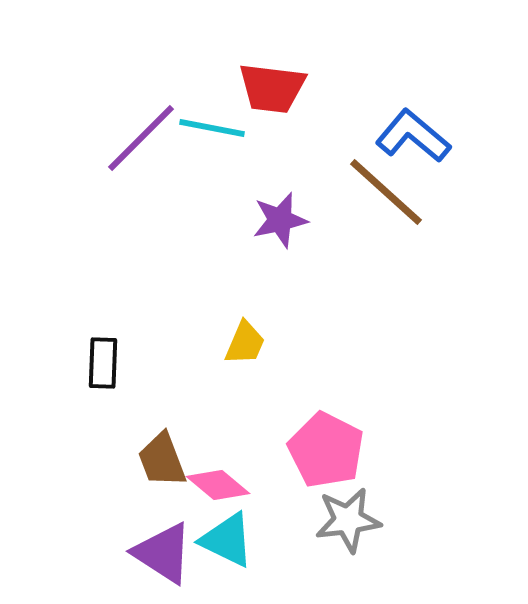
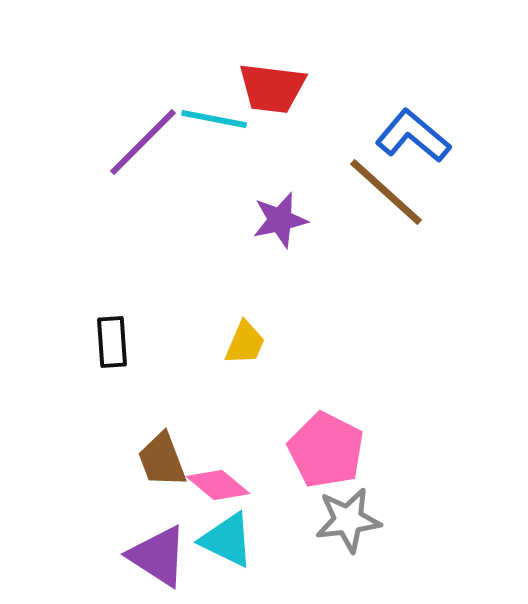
cyan line: moved 2 px right, 9 px up
purple line: moved 2 px right, 4 px down
black rectangle: moved 9 px right, 21 px up; rotated 6 degrees counterclockwise
purple triangle: moved 5 px left, 3 px down
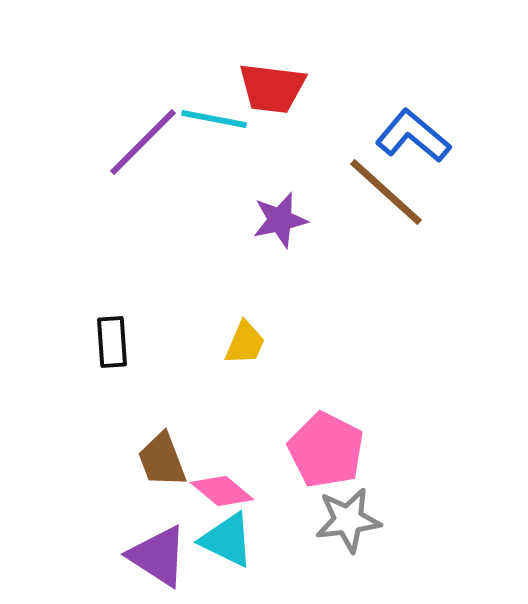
pink diamond: moved 4 px right, 6 px down
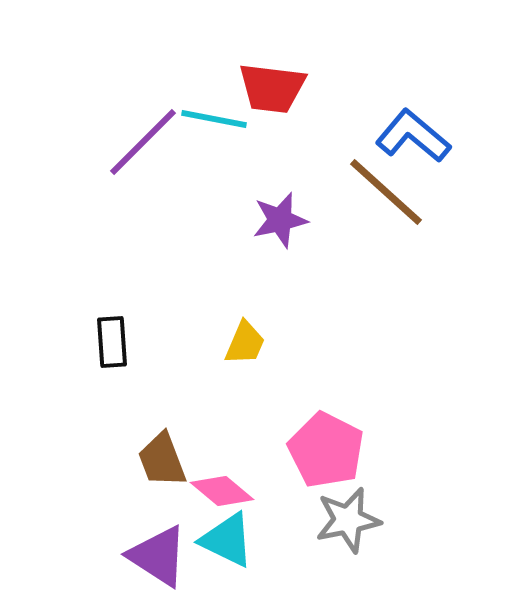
gray star: rotated 4 degrees counterclockwise
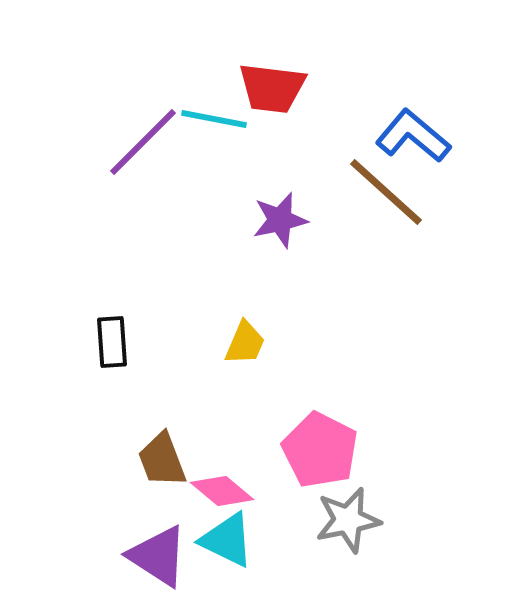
pink pentagon: moved 6 px left
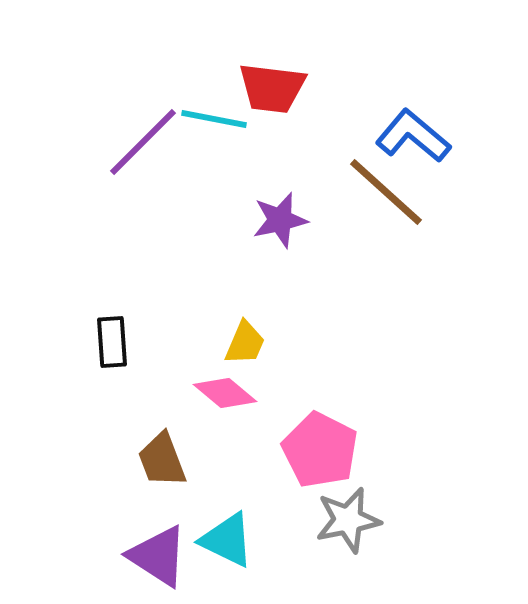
pink diamond: moved 3 px right, 98 px up
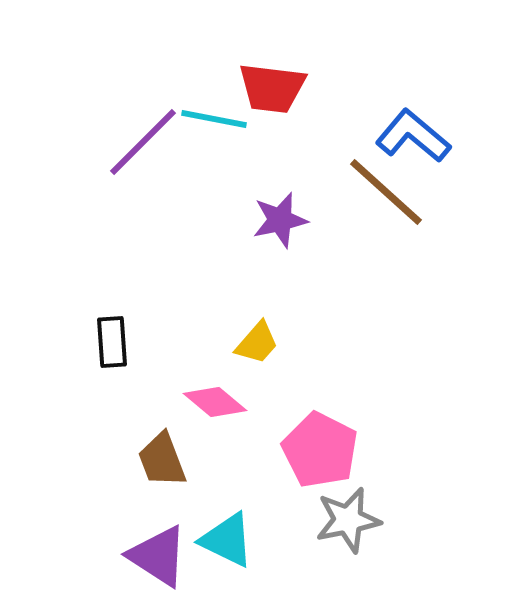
yellow trapezoid: moved 12 px right; rotated 18 degrees clockwise
pink diamond: moved 10 px left, 9 px down
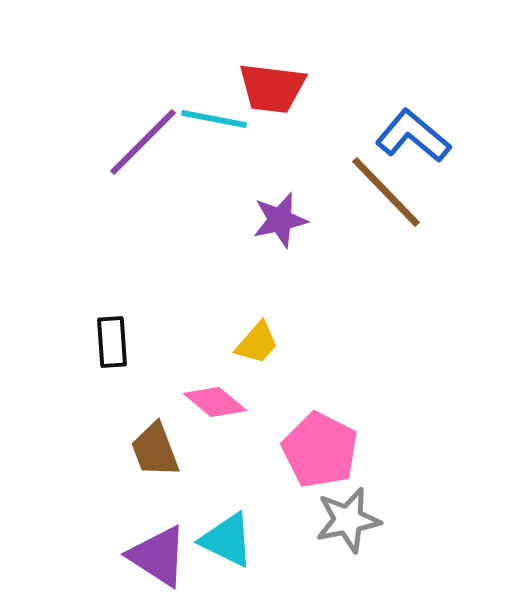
brown line: rotated 4 degrees clockwise
brown trapezoid: moved 7 px left, 10 px up
